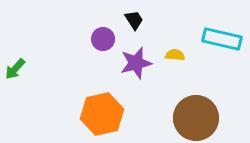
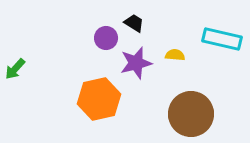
black trapezoid: moved 3 px down; rotated 25 degrees counterclockwise
purple circle: moved 3 px right, 1 px up
orange hexagon: moved 3 px left, 15 px up
brown circle: moved 5 px left, 4 px up
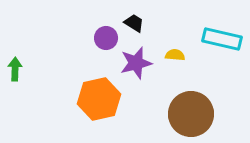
green arrow: rotated 140 degrees clockwise
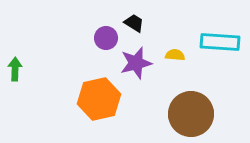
cyan rectangle: moved 2 px left, 3 px down; rotated 9 degrees counterclockwise
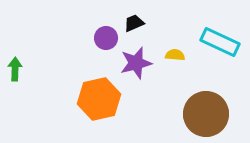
black trapezoid: rotated 55 degrees counterclockwise
cyan rectangle: rotated 21 degrees clockwise
brown circle: moved 15 px right
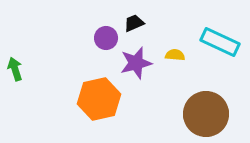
green arrow: rotated 20 degrees counterclockwise
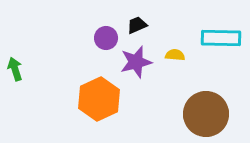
black trapezoid: moved 3 px right, 2 px down
cyan rectangle: moved 1 px right, 4 px up; rotated 24 degrees counterclockwise
purple star: moved 1 px up
orange hexagon: rotated 12 degrees counterclockwise
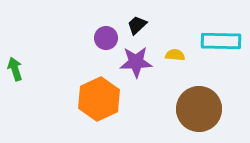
black trapezoid: rotated 20 degrees counterclockwise
cyan rectangle: moved 3 px down
purple star: rotated 12 degrees clockwise
brown circle: moved 7 px left, 5 px up
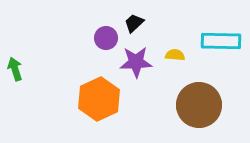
black trapezoid: moved 3 px left, 2 px up
brown circle: moved 4 px up
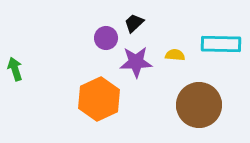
cyan rectangle: moved 3 px down
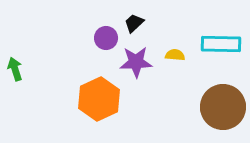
brown circle: moved 24 px right, 2 px down
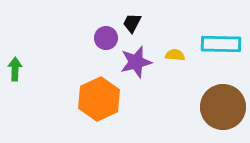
black trapezoid: moved 2 px left; rotated 20 degrees counterclockwise
purple star: rotated 12 degrees counterclockwise
green arrow: rotated 20 degrees clockwise
